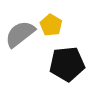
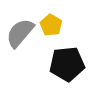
gray semicircle: moved 1 px up; rotated 12 degrees counterclockwise
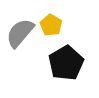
black pentagon: moved 1 px left, 1 px up; rotated 24 degrees counterclockwise
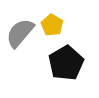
yellow pentagon: moved 1 px right
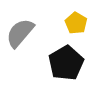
yellow pentagon: moved 24 px right, 2 px up
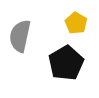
gray semicircle: moved 3 px down; rotated 28 degrees counterclockwise
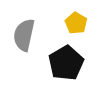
gray semicircle: moved 4 px right, 1 px up
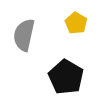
black pentagon: moved 14 px down; rotated 12 degrees counterclockwise
